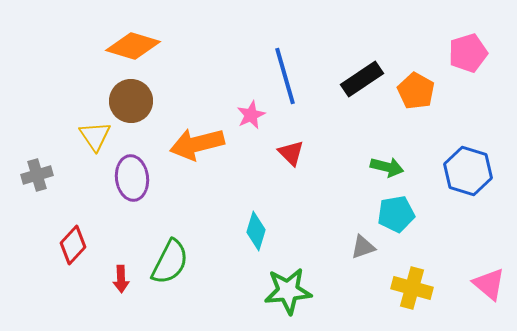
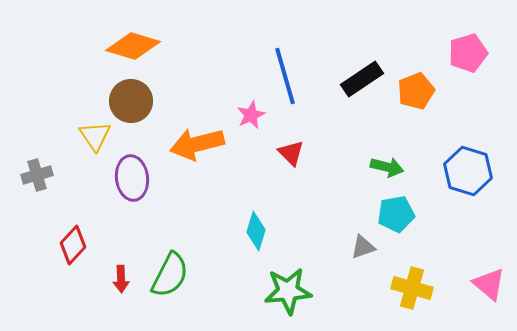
orange pentagon: rotated 21 degrees clockwise
green semicircle: moved 13 px down
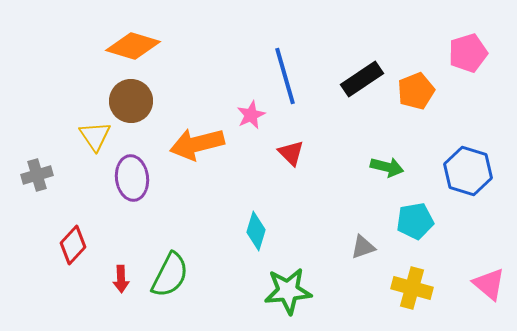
cyan pentagon: moved 19 px right, 7 px down
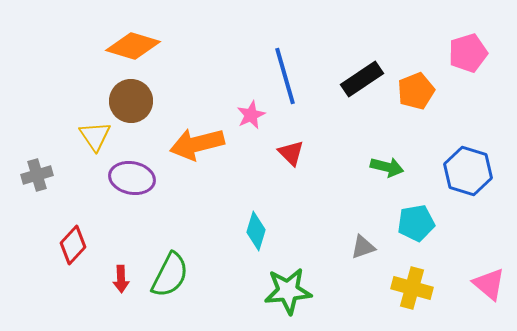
purple ellipse: rotated 72 degrees counterclockwise
cyan pentagon: moved 1 px right, 2 px down
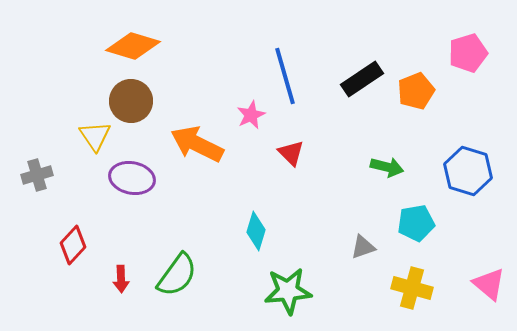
orange arrow: rotated 40 degrees clockwise
green semicircle: moved 7 px right; rotated 9 degrees clockwise
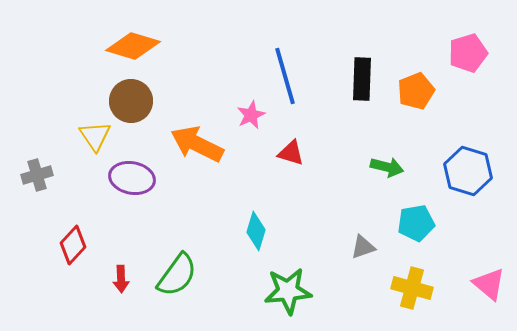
black rectangle: rotated 54 degrees counterclockwise
red triangle: rotated 28 degrees counterclockwise
